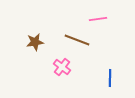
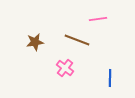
pink cross: moved 3 px right, 1 px down
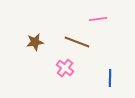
brown line: moved 2 px down
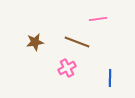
pink cross: moved 2 px right; rotated 24 degrees clockwise
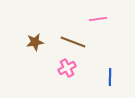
brown line: moved 4 px left
blue line: moved 1 px up
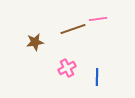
brown line: moved 13 px up; rotated 40 degrees counterclockwise
blue line: moved 13 px left
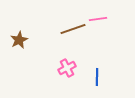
brown star: moved 16 px left, 2 px up; rotated 18 degrees counterclockwise
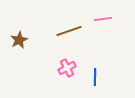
pink line: moved 5 px right
brown line: moved 4 px left, 2 px down
blue line: moved 2 px left
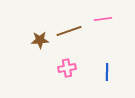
brown star: moved 21 px right; rotated 24 degrees clockwise
pink cross: rotated 18 degrees clockwise
blue line: moved 12 px right, 5 px up
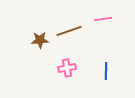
blue line: moved 1 px left, 1 px up
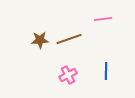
brown line: moved 8 px down
pink cross: moved 1 px right, 7 px down; rotated 18 degrees counterclockwise
